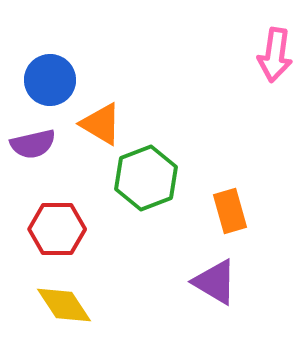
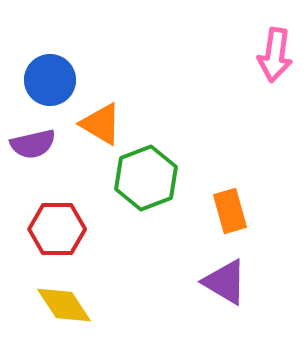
purple triangle: moved 10 px right
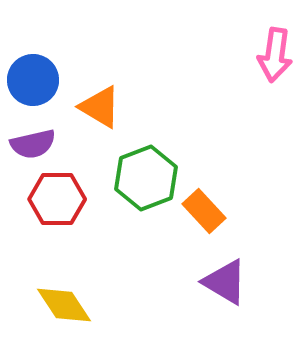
blue circle: moved 17 px left
orange triangle: moved 1 px left, 17 px up
orange rectangle: moved 26 px left; rotated 27 degrees counterclockwise
red hexagon: moved 30 px up
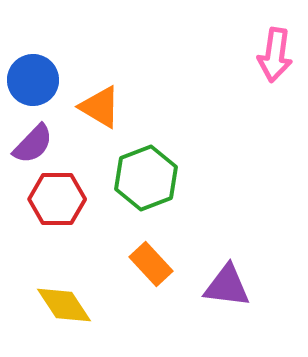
purple semicircle: rotated 33 degrees counterclockwise
orange rectangle: moved 53 px left, 53 px down
purple triangle: moved 2 px right, 4 px down; rotated 24 degrees counterclockwise
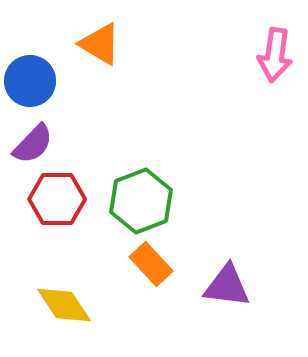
blue circle: moved 3 px left, 1 px down
orange triangle: moved 63 px up
green hexagon: moved 5 px left, 23 px down
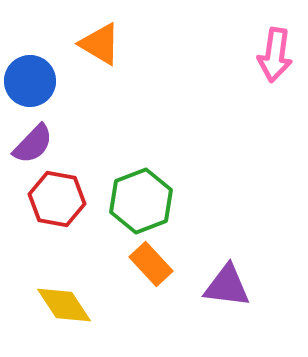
red hexagon: rotated 10 degrees clockwise
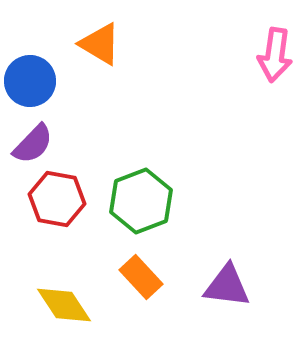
orange rectangle: moved 10 px left, 13 px down
